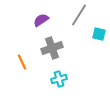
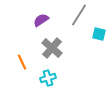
gray cross: rotated 30 degrees counterclockwise
cyan cross: moved 11 px left, 1 px up
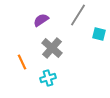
gray line: moved 1 px left
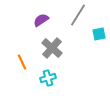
cyan square: rotated 24 degrees counterclockwise
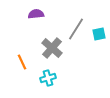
gray line: moved 2 px left, 14 px down
purple semicircle: moved 5 px left, 6 px up; rotated 28 degrees clockwise
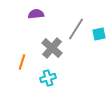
orange line: rotated 42 degrees clockwise
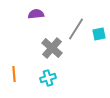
orange line: moved 8 px left, 12 px down; rotated 21 degrees counterclockwise
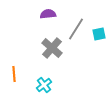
purple semicircle: moved 12 px right
cyan cross: moved 4 px left, 7 px down; rotated 21 degrees counterclockwise
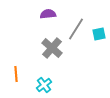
orange line: moved 2 px right
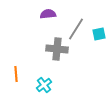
gray cross: moved 5 px right, 1 px down; rotated 35 degrees counterclockwise
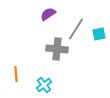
purple semicircle: rotated 28 degrees counterclockwise
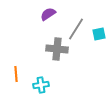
cyan cross: moved 3 px left; rotated 28 degrees clockwise
